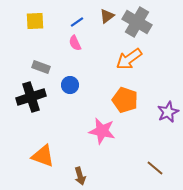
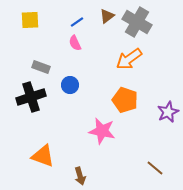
yellow square: moved 5 px left, 1 px up
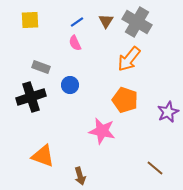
brown triangle: moved 1 px left, 5 px down; rotated 21 degrees counterclockwise
orange arrow: rotated 16 degrees counterclockwise
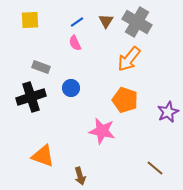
blue circle: moved 1 px right, 3 px down
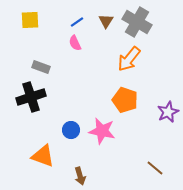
blue circle: moved 42 px down
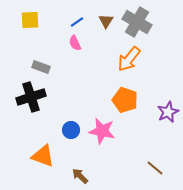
brown arrow: rotated 150 degrees clockwise
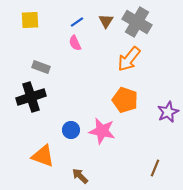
brown line: rotated 72 degrees clockwise
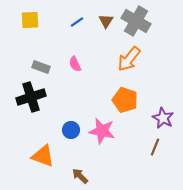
gray cross: moved 1 px left, 1 px up
pink semicircle: moved 21 px down
purple star: moved 5 px left, 6 px down; rotated 20 degrees counterclockwise
brown line: moved 21 px up
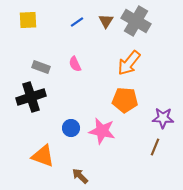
yellow square: moved 2 px left
orange arrow: moved 4 px down
orange pentagon: rotated 15 degrees counterclockwise
purple star: rotated 25 degrees counterclockwise
blue circle: moved 2 px up
